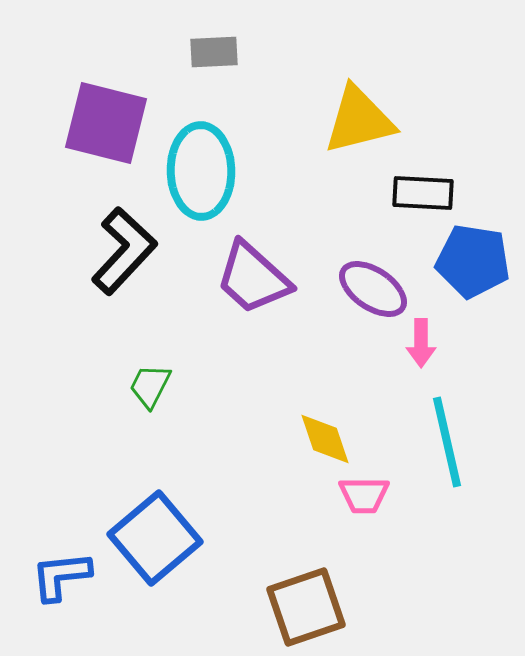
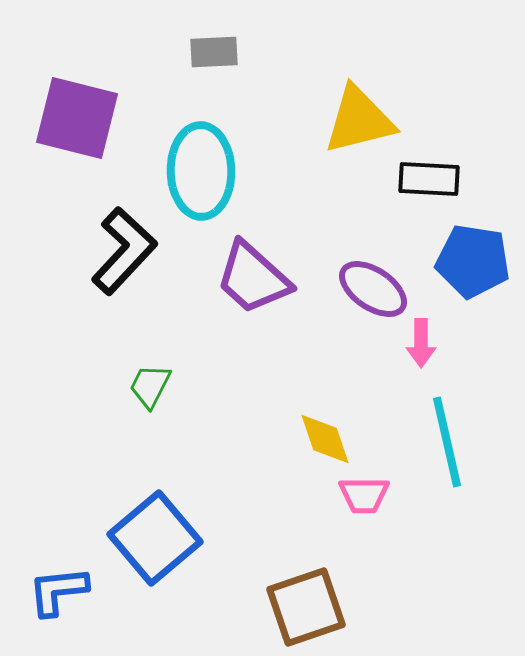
purple square: moved 29 px left, 5 px up
black rectangle: moved 6 px right, 14 px up
blue L-shape: moved 3 px left, 15 px down
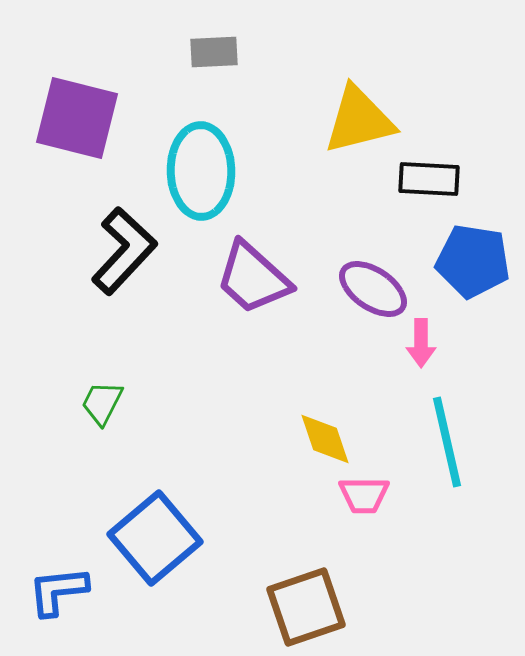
green trapezoid: moved 48 px left, 17 px down
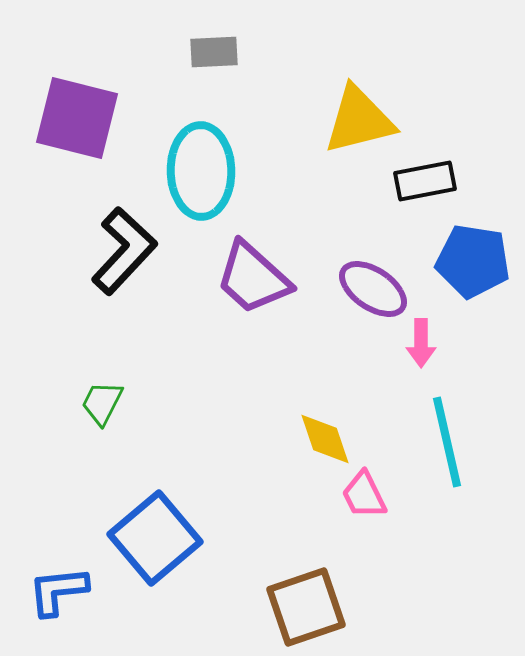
black rectangle: moved 4 px left, 2 px down; rotated 14 degrees counterclockwise
pink trapezoid: rotated 64 degrees clockwise
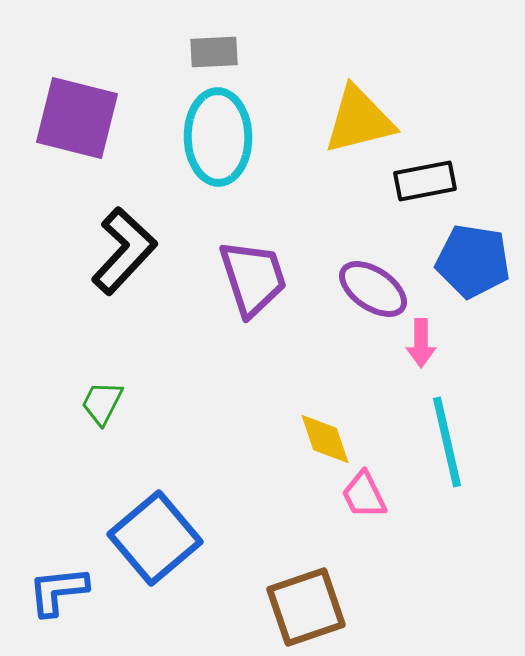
cyan ellipse: moved 17 px right, 34 px up
purple trapezoid: rotated 150 degrees counterclockwise
